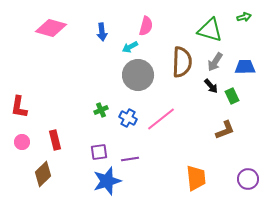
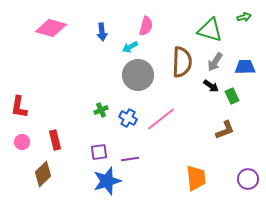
black arrow: rotated 14 degrees counterclockwise
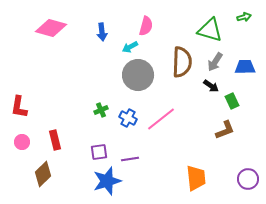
green rectangle: moved 5 px down
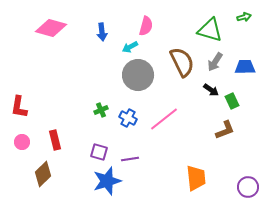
brown semicircle: rotated 28 degrees counterclockwise
black arrow: moved 4 px down
pink line: moved 3 px right
purple square: rotated 24 degrees clockwise
purple circle: moved 8 px down
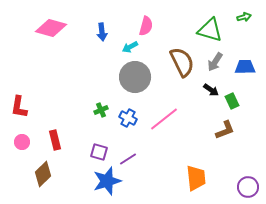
gray circle: moved 3 px left, 2 px down
purple line: moved 2 px left; rotated 24 degrees counterclockwise
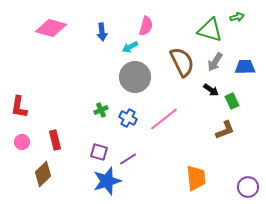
green arrow: moved 7 px left
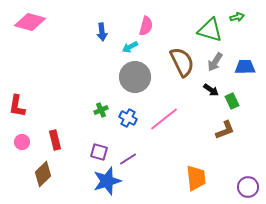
pink diamond: moved 21 px left, 6 px up
red L-shape: moved 2 px left, 1 px up
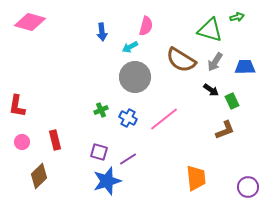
brown semicircle: moved 1 px left, 2 px up; rotated 148 degrees clockwise
brown diamond: moved 4 px left, 2 px down
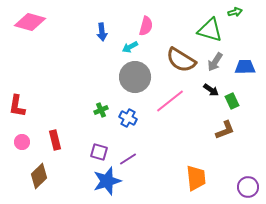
green arrow: moved 2 px left, 5 px up
pink line: moved 6 px right, 18 px up
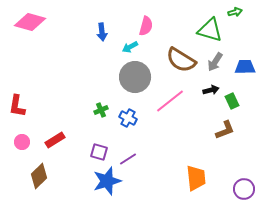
black arrow: rotated 49 degrees counterclockwise
red rectangle: rotated 72 degrees clockwise
purple circle: moved 4 px left, 2 px down
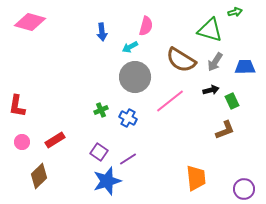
purple square: rotated 18 degrees clockwise
